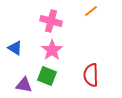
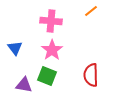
pink cross: rotated 10 degrees counterclockwise
blue triangle: rotated 21 degrees clockwise
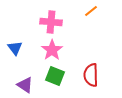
pink cross: moved 1 px down
green square: moved 8 px right
purple triangle: moved 1 px right; rotated 24 degrees clockwise
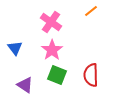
pink cross: rotated 30 degrees clockwise
green square: moved 2 px right, 1 px up
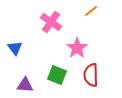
pink star: moved 25 px right, 2 px up
purple triangle: rotated 30 degrees counterclockwise
